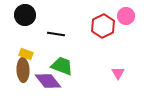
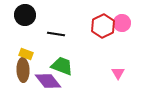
pink circle: moved 4 px left, 7 px down
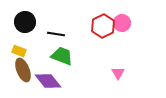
black circle: moved 7 px down
yellow rectangle: moved 7 px left, 3 px up
green trapezoid: moved 10 px up
brown ellipse: rotated 20 degrees counterclockwise
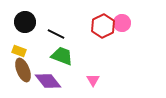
black line: rotated 18 degrees clockwise
pink triangle: moved 25 px left, 7 px down
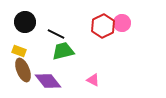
green trapezoid: moved 1 px right, 5 px up; rotated 35 degrees counterclockwise
pink triangle: rotated 32 degrees counterclockwise
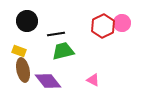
black circle: moved 2 px right, 1 px up
black line: rotated 36 degrees counterclockwise
brown ellipse: rotated 10 degrees clockwise
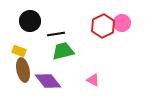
black circle: moved 3 px right
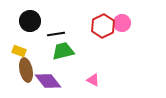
brown ellipse: moved 3 px right
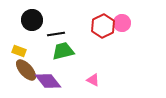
black circle: moved 2 px right, 1 px up
brown ellipse: rotated 30 degrees counterclockwise
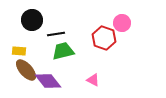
red hexagon: moved 1 px right, 12 px down; rotated 15 degrees counterclockwise
yellow rectangle: rotated 16 degrees counterclockwise
